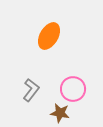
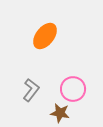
orange ellipse: moved 4 px left; rotated 8 degrees clockwise
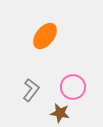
pink circle: moved 2 px up
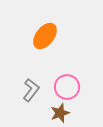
pink circle: moved 6 px left
brown star: rotated 30 degrees counterclockwise
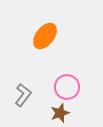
gray L-shape: moved 8 px left, 5 px down
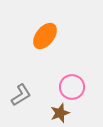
pink circle: moved 5 px right
gray L-shape: moved 2 px left; rotated 20 degrees clockwise
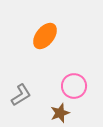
pink circle: moved 2 px right, 1 px up
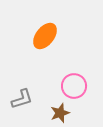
gray L-shape: moved 1 px right, 4 px down; rotated 15 degrees clockwise
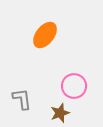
orange ellipse: moved 1 px up
gray L-shape: rotated 80 degrees counterclockwise
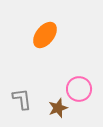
pink circle: moved 5 px right, 3 px down
brown star: moved 2 px left, 5 px up
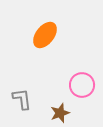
pink circle: moved 3 px right, 4 px up
brown star: moved 2 px right, 5 px down
